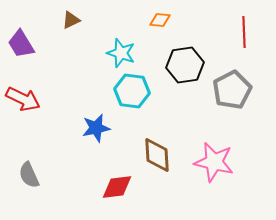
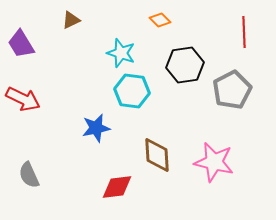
orange diamond: rotated 40 degrees clockwise
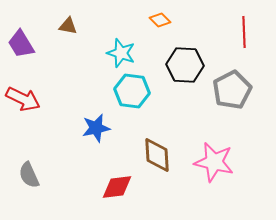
brown triangle: moved 3 px left, 6 px down; rotated 36 degrees clockwise
black hexagon: rotated 12 degrees clockwise
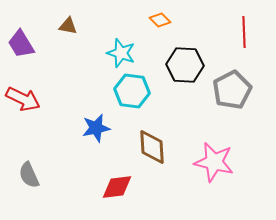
brown diamond: moved 5 px left, 8 px up
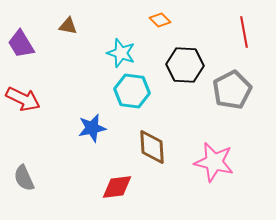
red line: rotated 8 degrees counterclockwise
blue star: moved 4 px left
gray semicircle: moved 5 px left, 3 px down
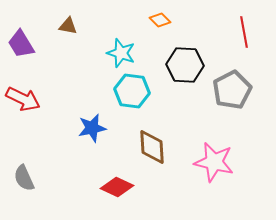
red diamond: rotated 32 degrees clockwise
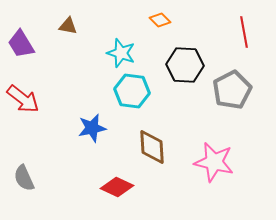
red arrow: rotated 12 degrees clockwise
